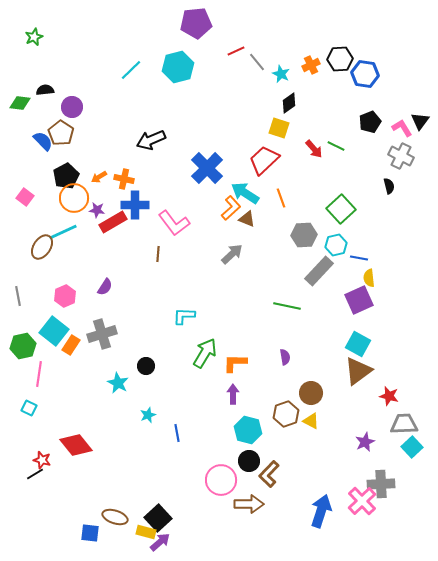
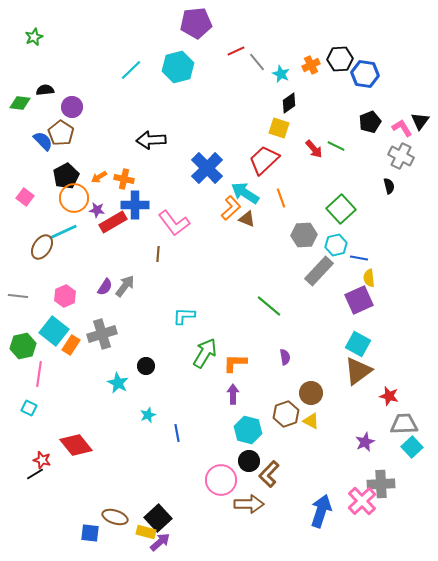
black arrow at (151, 140): rotated 20 degrees clockwise
gray arrow at (232, 254): moved 107 px left, 32 px down; rotated 10 degrees counterclockwise
gray line at (18, 296): rotated 72 degrees counterclockwise
green line at (287, 306): moved 18 px left; rotated 28 degrees clockwise
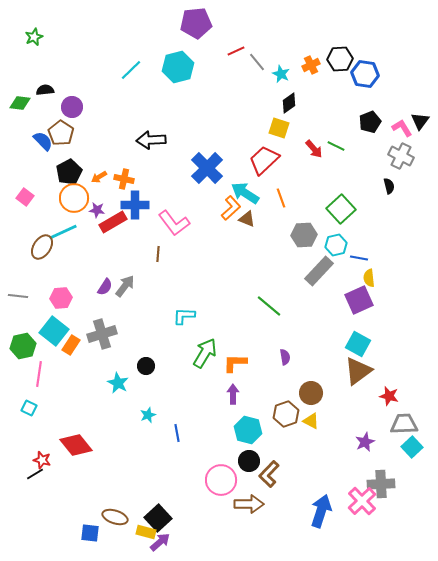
black pentagon at (66, 176): moved 3 px right, 4 px up
pink hexagon at (65, 296): moved 4 px left, 2 px down; rotated 20 degrees clockwise
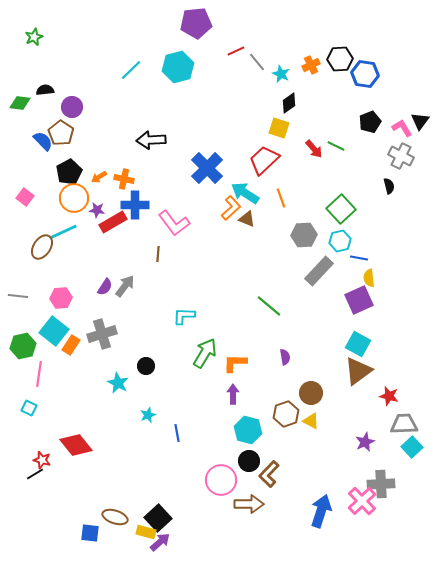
cyan hexagon at (336, 245): moved 4 px right, 4 px up
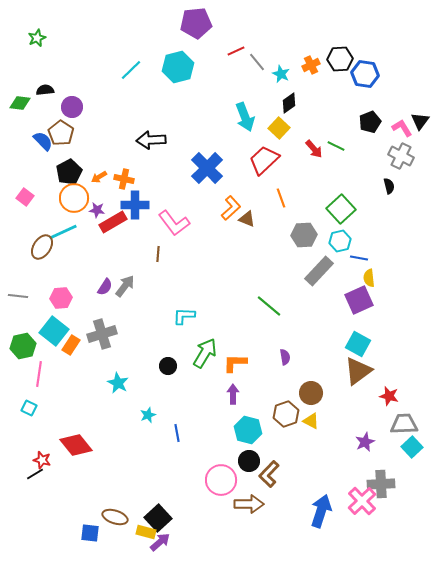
green star at (34, 37): moved 3 px right, 1 px down
yellow square at (279, 128): rotated 25 degrees clockwise
cyan arrow at (245, 193): moved 76 px up; rotated 144 degrees counterclockwise
black circle at (146, 366): moved 22 px right
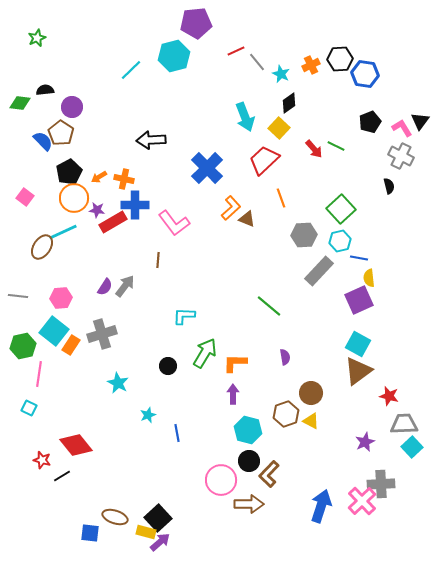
cyan hexagon at (178, 67): moved 4 px left, 11 px up
brown line at (158, 254): moved 6 px down
black line at (35, 474): moved 27 px right, 2 px down
blue arrow at (321, 511): moved 5 px up
